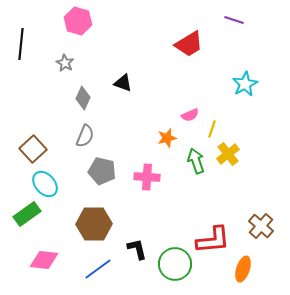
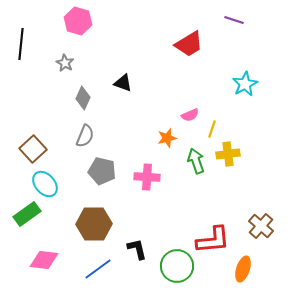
yellow cross: rotated 30 degrees clockwise
green circle: moved 2 px right, 2 px down
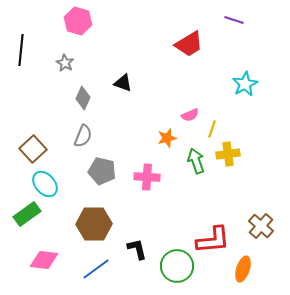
black line: moved 6 px down
gray semicircle: moved 2 px left
blue line: moved 2 px left
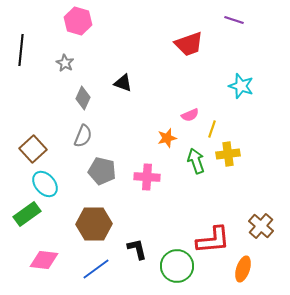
red trapezoid: rotated 12 degrees clockwise
cyan star: moved 4 px left, 2 px down; rotated 25 degrees counterclockwise
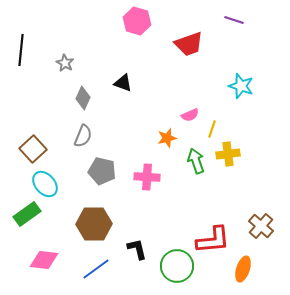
pink hexagon: moved 59 px right
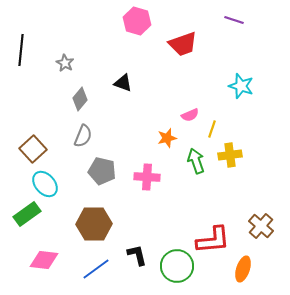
red trapezoid: moved 6 px left
gray diamond: moved 3 px left, 1 px down; rotated 15 degrees clockwise
yellow cross: moved 2 px right, 1 px down
black L-shape: moved 6 px down
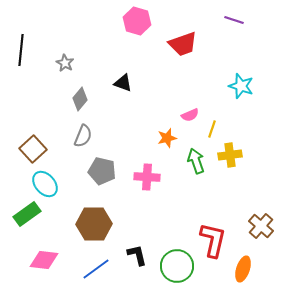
red L-shape: rotated 72 degrees counterclockwise
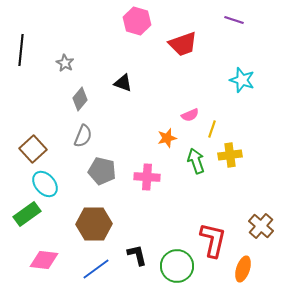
cyan star: moved 1 px right, 6 px up
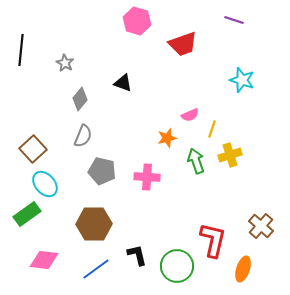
yellow cross: rotated 10 degrees counterclockwise
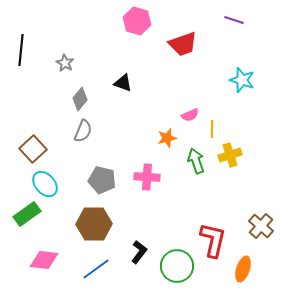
yellow line: rotated 18 degrees counterclockwise
gray semicircle: moved 5 px up
gray pentagon: moved 9 px down
black L-shape: moved 2 px right, 3 px up; rotated 50 degrees clockwise
